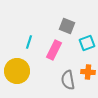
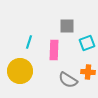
gray square: rotated 21 degrees counterclockwise
pink rectangle: rotated 24 degrees counterclockwise
yellow circle: moved 3 px right
gray semicircle: rotated 48 degrees counterclockwise
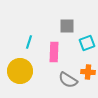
pink rectangle: moved 2 px down
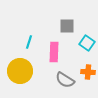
cyan square: rotated 35 degrees counterclockwise
gray semicircle: moved 3 px left
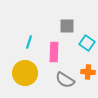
yellow circle: moved 5 px right, 2 px down
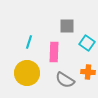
yellow circle: moved 2 px right
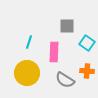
orange cross: moved 1 px left, 1 px up
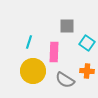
yellow circle: moved 6 px right, 2 px up
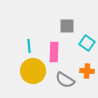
cyan line: moved 4 px down; rotated 24 degrees counterclockwise
